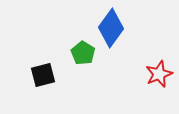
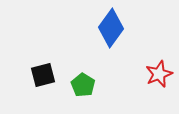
green pentagon: moved 32 px down
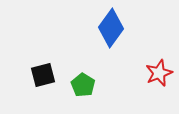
red star: moved 1 px up
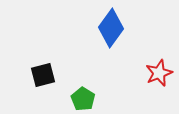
green pentagon: moved 14 px down
